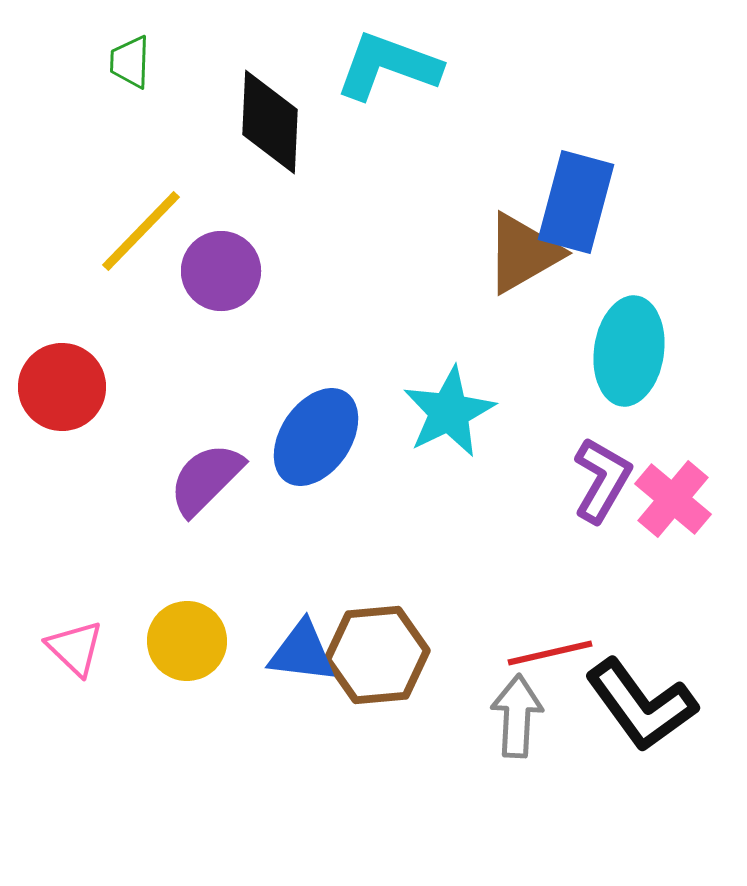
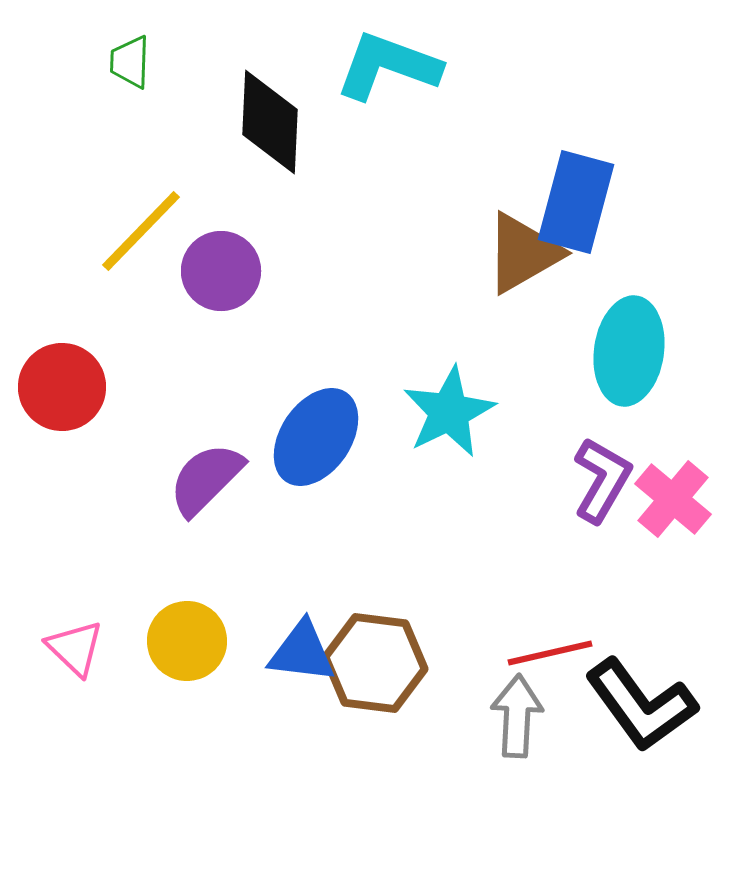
brown hexagon: moved 2 px left, 8 px down; rotated 12 degrees clockwise
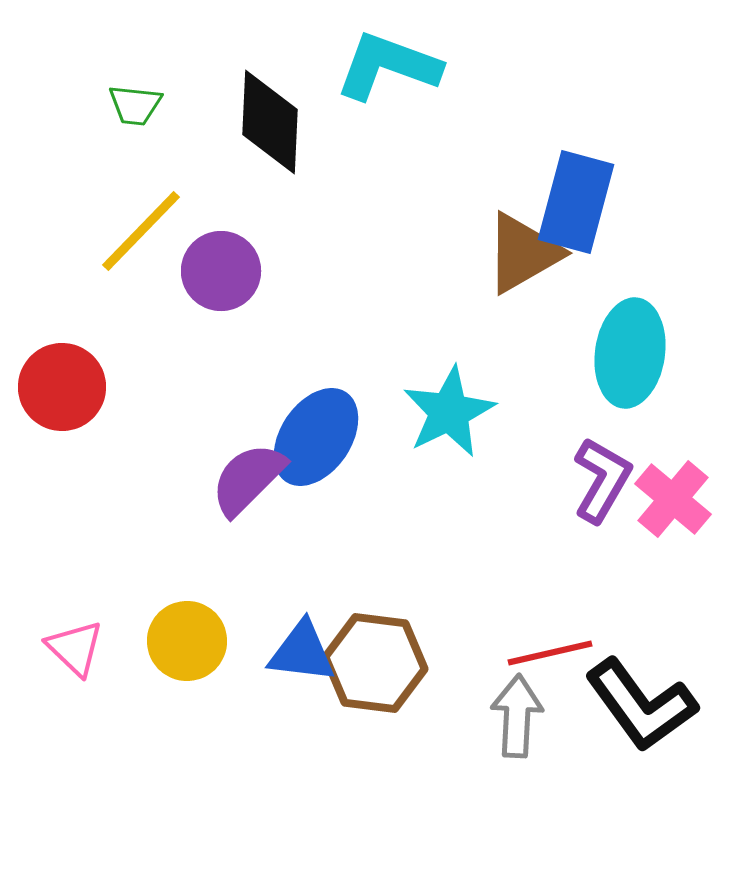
green trapezoid: moved 5 px right, 43 px down; rotated 86 degrees counterclockwise
cyan ellipse: moved 1 px right, 2 px down
purple semicircle: moved 42 px right
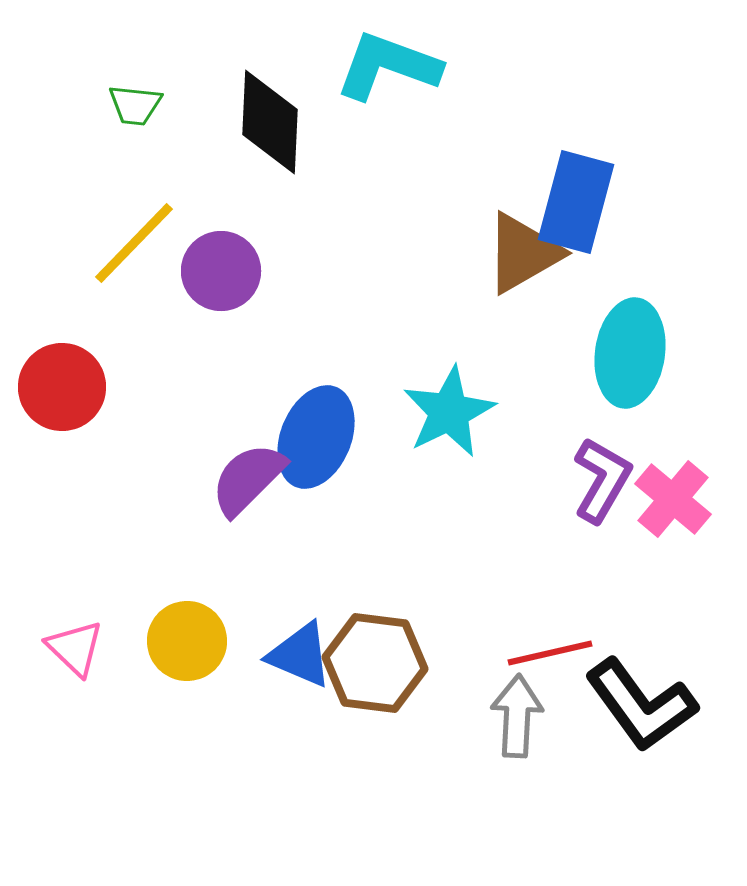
yellow line: moved 7 px left, 12 px down
blue ellipse: rotated 12 degrees counterclockwise
blue triangle: moved 2 px left, 3 px down; rotated 16 degrees clockwise
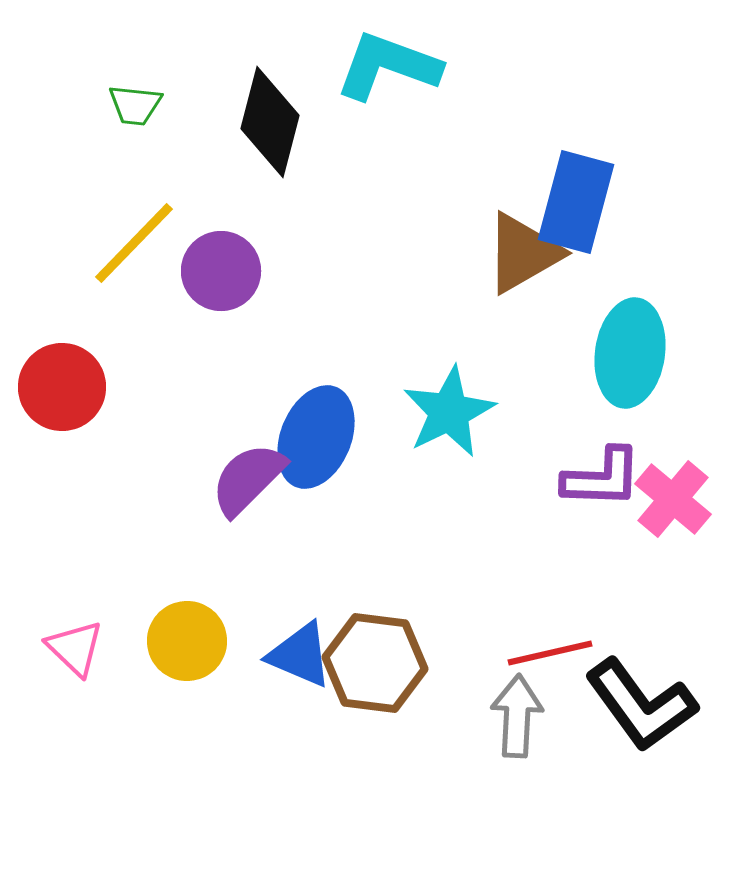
black diamond: rotated 12 degrees clockwise
purple L-shape: moved 2 px up; rotated 62 degrees clockwise
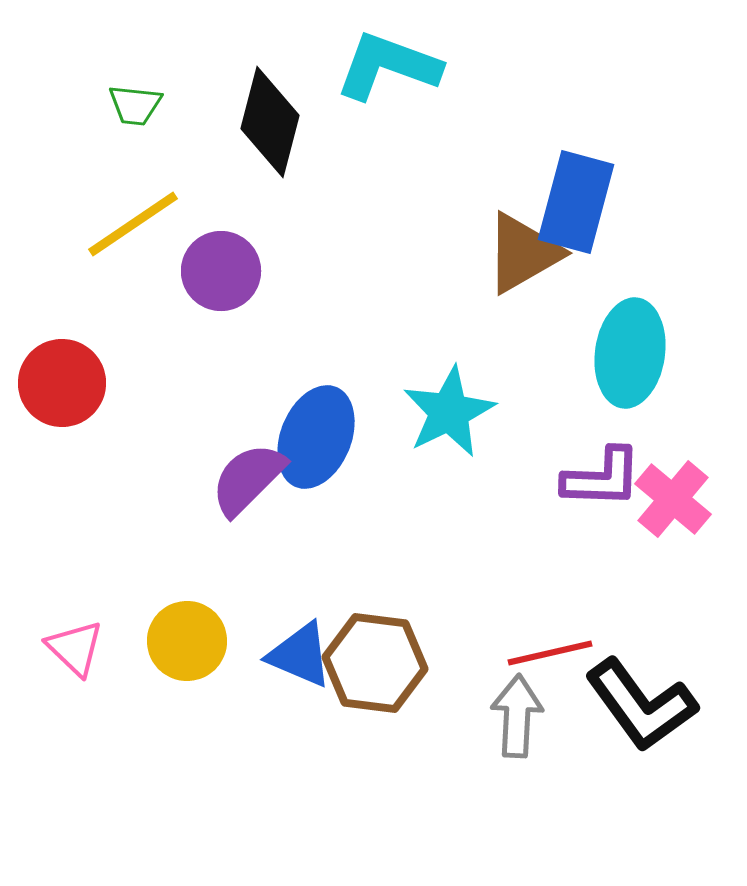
yellow line: moved 1 px left, 19 px up; rotated 12 degrees clockwise
red circle: moved 4 px up
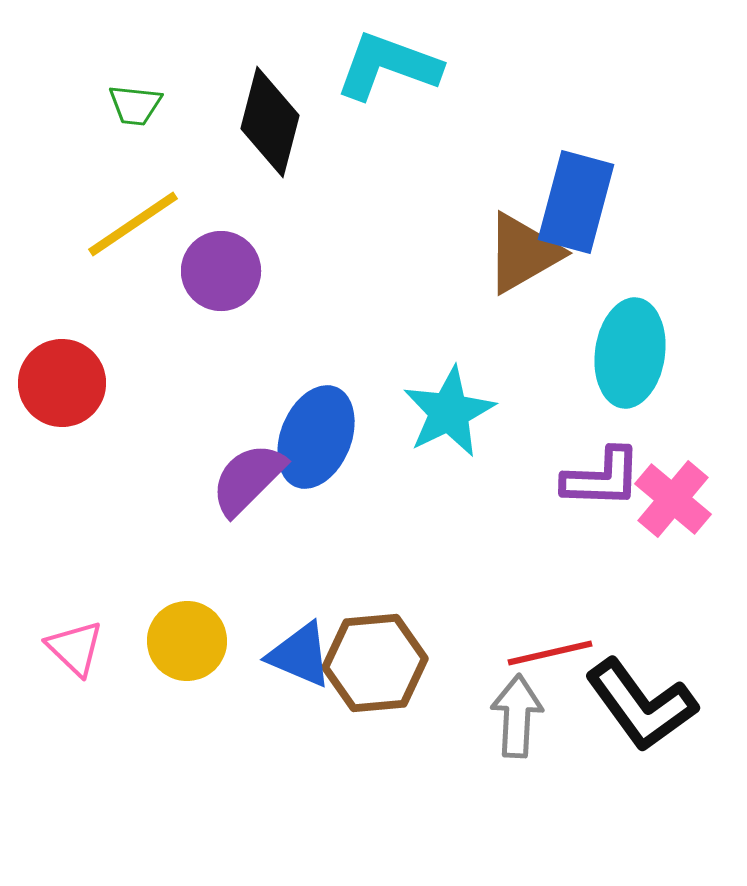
brown hexagon: rotated 12 degrees counterclockwise
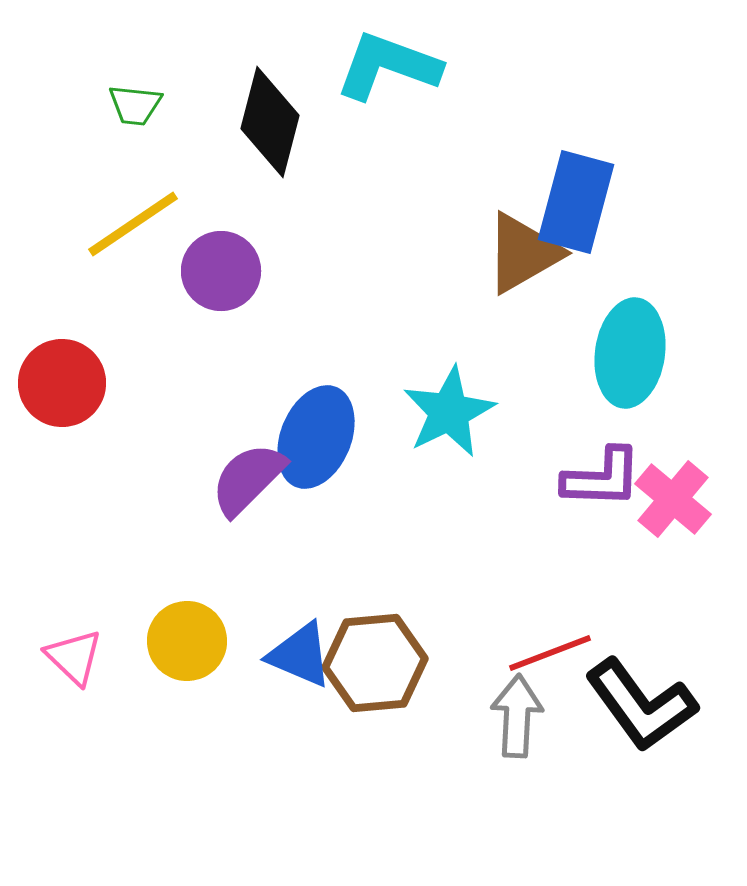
pink triangle: moved 1 px left, 9 px down
red line: rotated 8 degrees counterclockwise
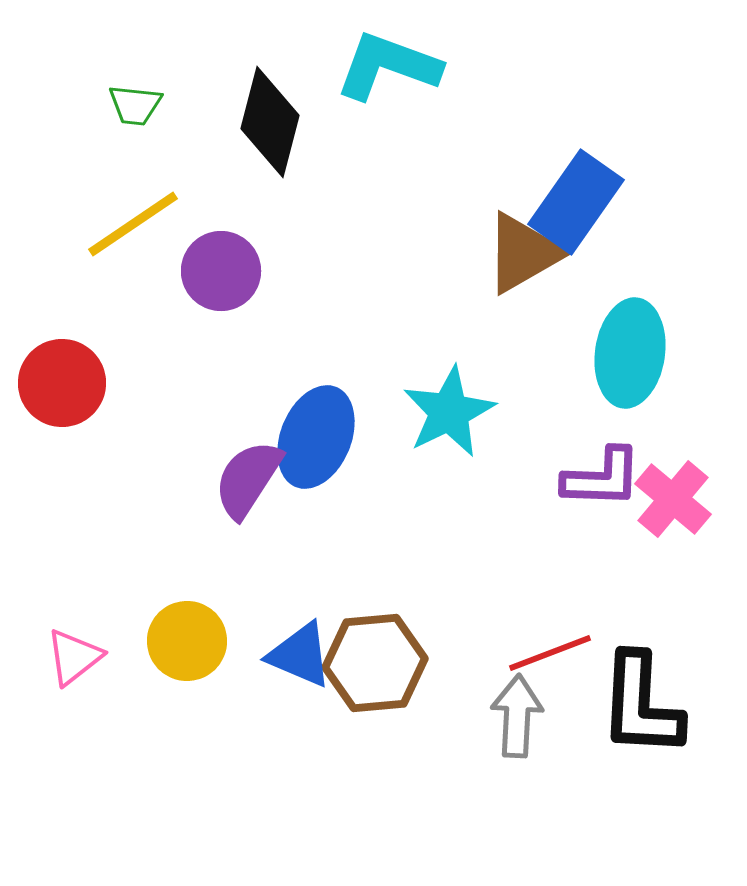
blue rectangle: rotated 20 degrees clockwise
purple semicircle: rotated 12 degrees counterclockwise
pink triangle: rotated 38 degrees clockwise
black L-shape: rotated 39 degrees clockwise
